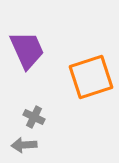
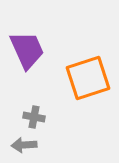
orange square: moved 3 px left, 1 px down
gray cross: rotated 15 degrees counterclockwise
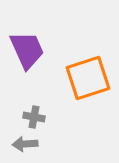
gray arrow: moved 1 px right, 1 px up
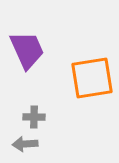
orange square: moved 4 px right; rotated 9 degrees clockwise
gray cross: rotated 10 degrees counterclockwise
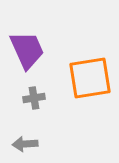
orange square: moved 2 px left
gray cross: moved 19 px up; rotated 10 degrees counterclockwise
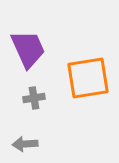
purple trapezoid: moved 1 px right, 1 px up
orange square: moved 2 px left
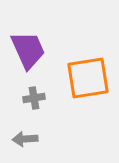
purple trapezoid: moved 1 px down
gray arrow: moved 5 px up
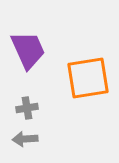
gray cross: moved 7 px left, 10 px down
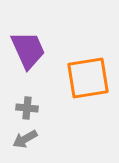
gray cross: rotated 15 degrees clockwise
gray arrow: rotated 25 degrees counterclockwise
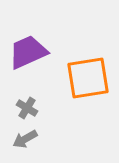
purple trapezoid: moved 2 px down; rotated 90 degrees counterclockwise
gray cross: rotated 25 degrees clockwise
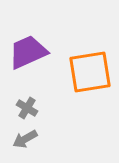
orange square: moved 2 px right, 6 px up
